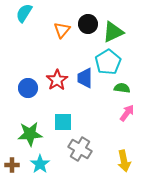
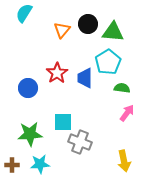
green triangle: rotated 30 degrees clockwise
red star: moved 7 px up
gray cross: moved 7 px up; rotated 10 degrees counterclockwise
cyan star: rotated 30 degrees clockwise
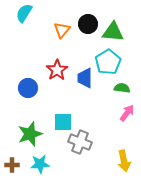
red star: moved 3 px up
green star: rotated 15 degrees counterclockwise
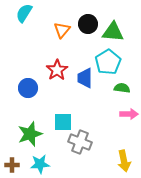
pink arrow: moved 2 px right, 1 px down; rotated 54 degrees clockwise
